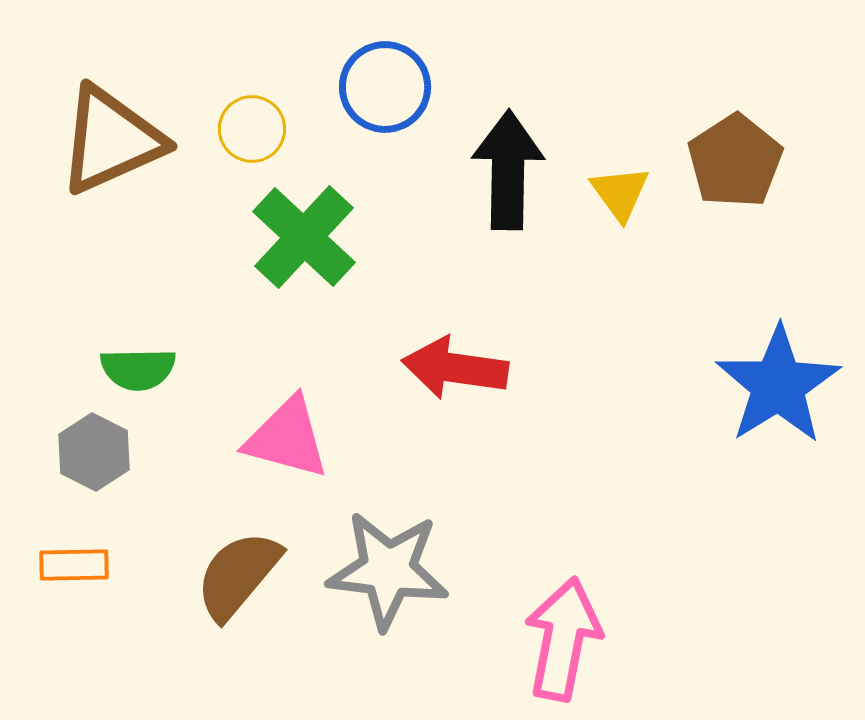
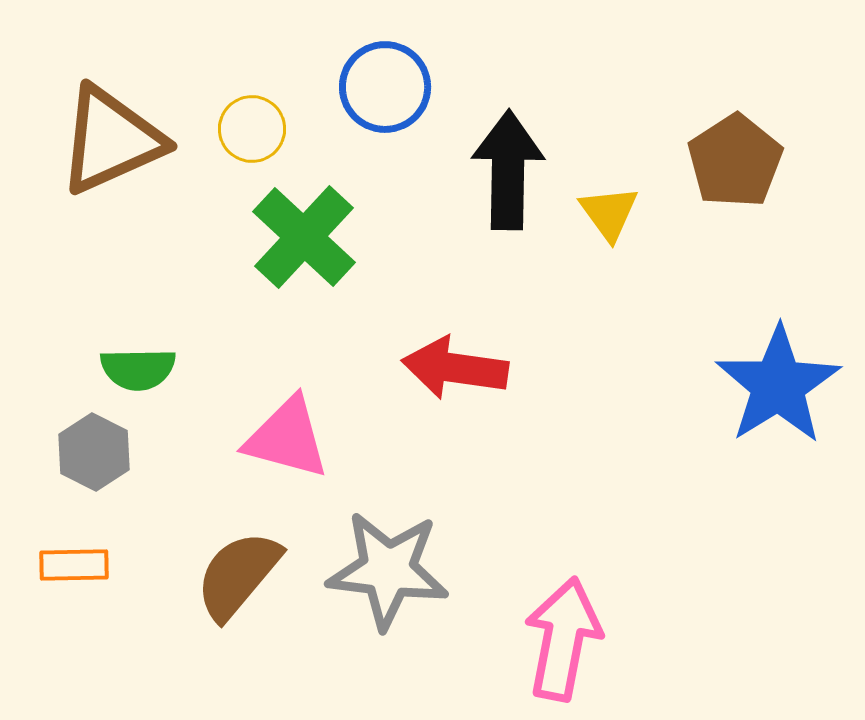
yellow triangle: moved 11 px left, 20 px down
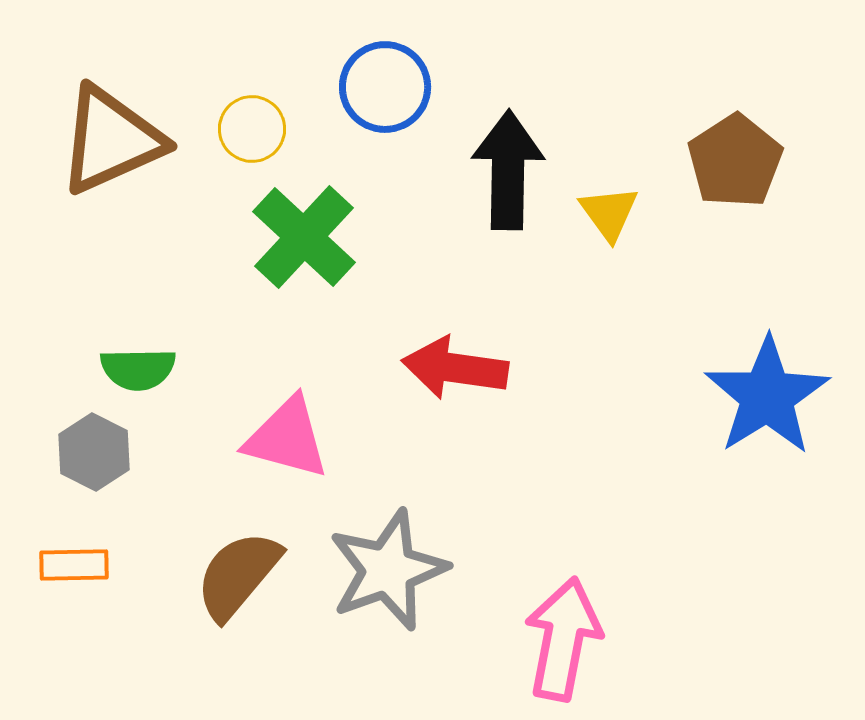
blue star: moved 11 px left, 11 px down
gray star: rotated 27 degrees counterclockwise
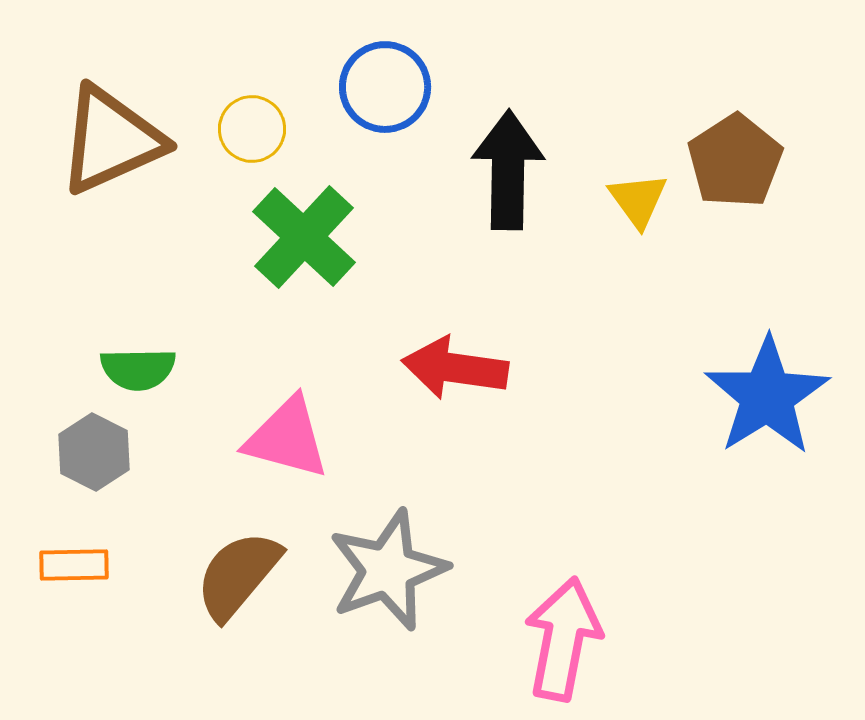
yellow triangle: moved 29 px right, 13 px up
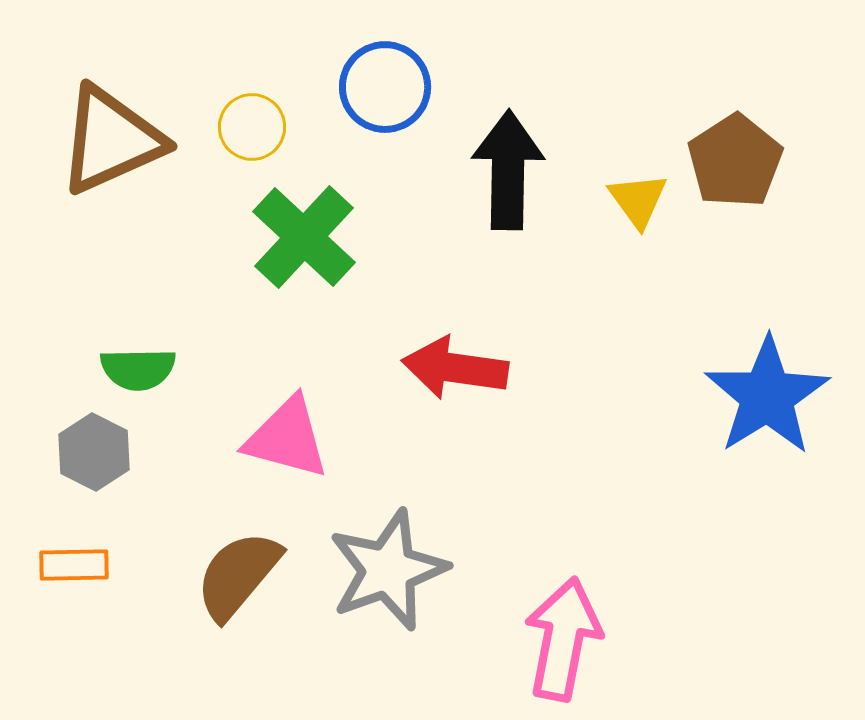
yellow circle: moved 2 px up
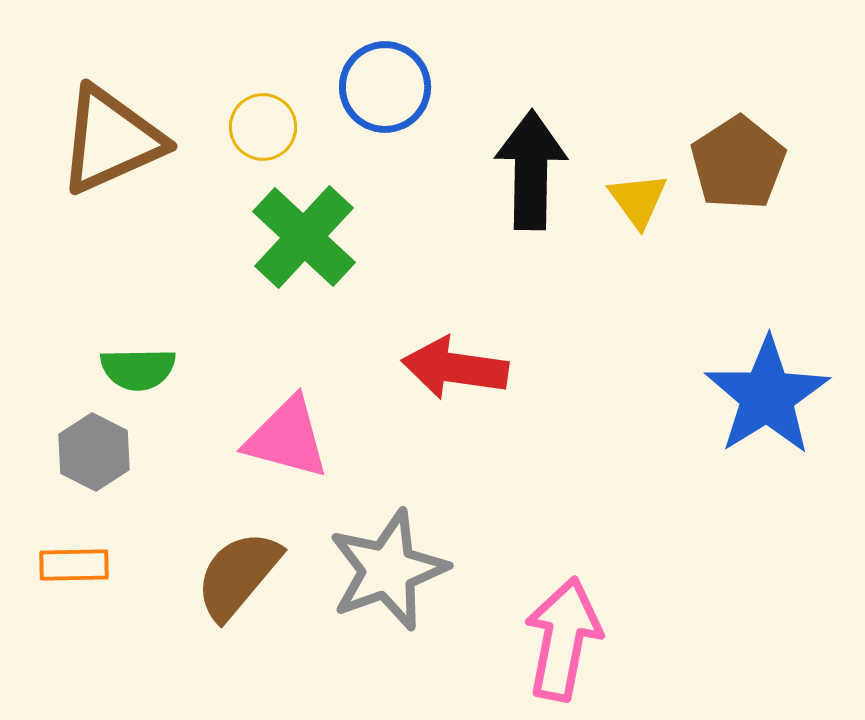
yellow circle: moved 11 px right
brown pentagon: moved 3 px right, 2 px down
black arrow: moved 23 px right
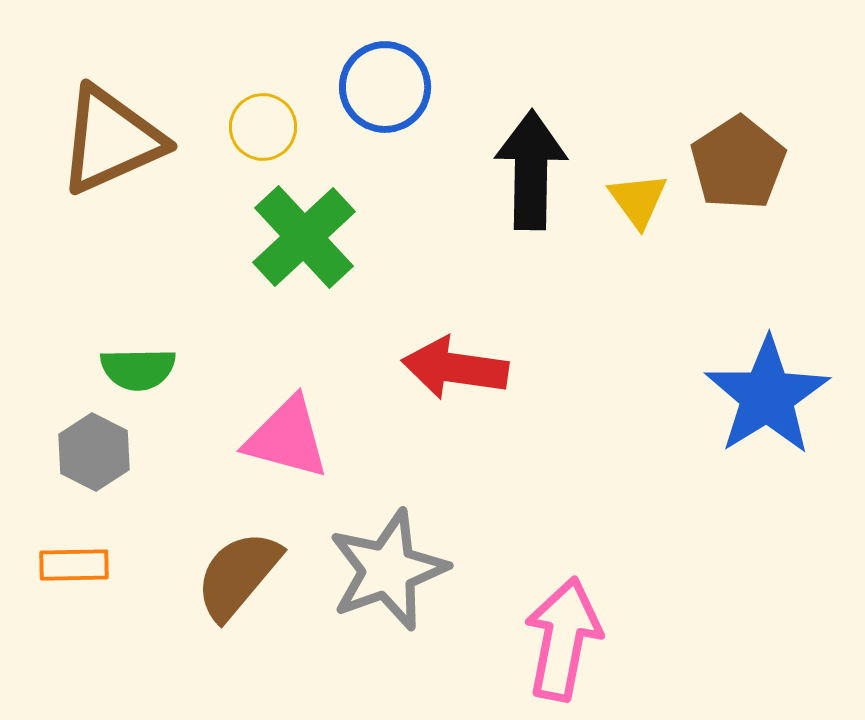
green cross: rotated 4 degrees clockwise
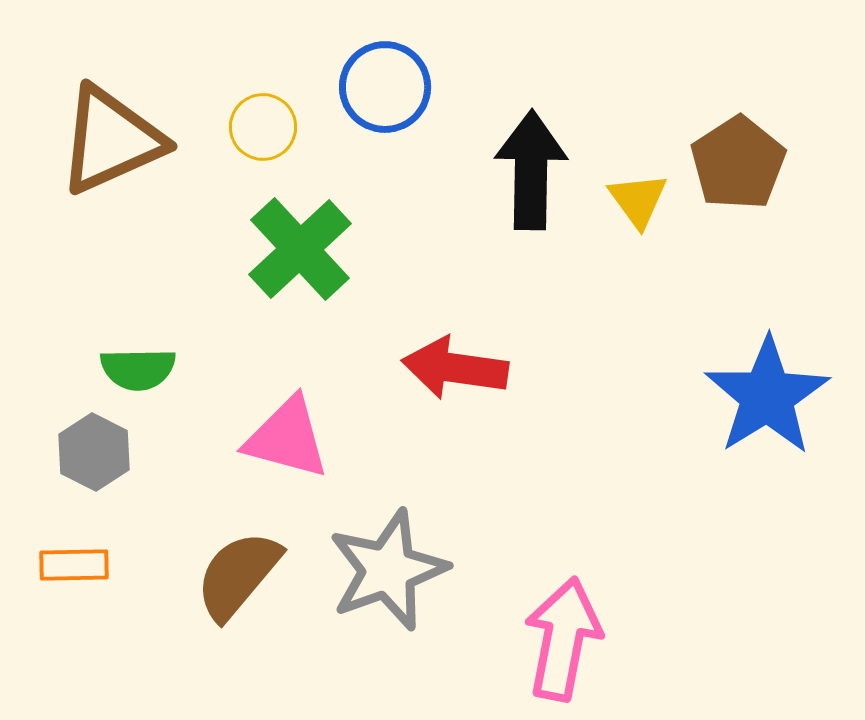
green cross: moved 4 px left, 12 px down
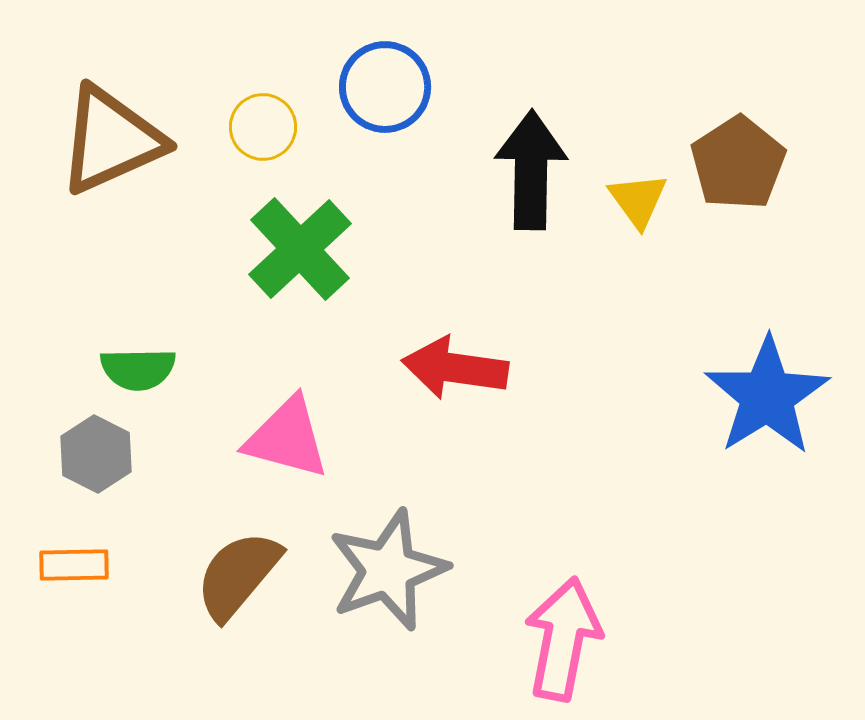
gray hexagon: moved 2 px right, 2 px down
